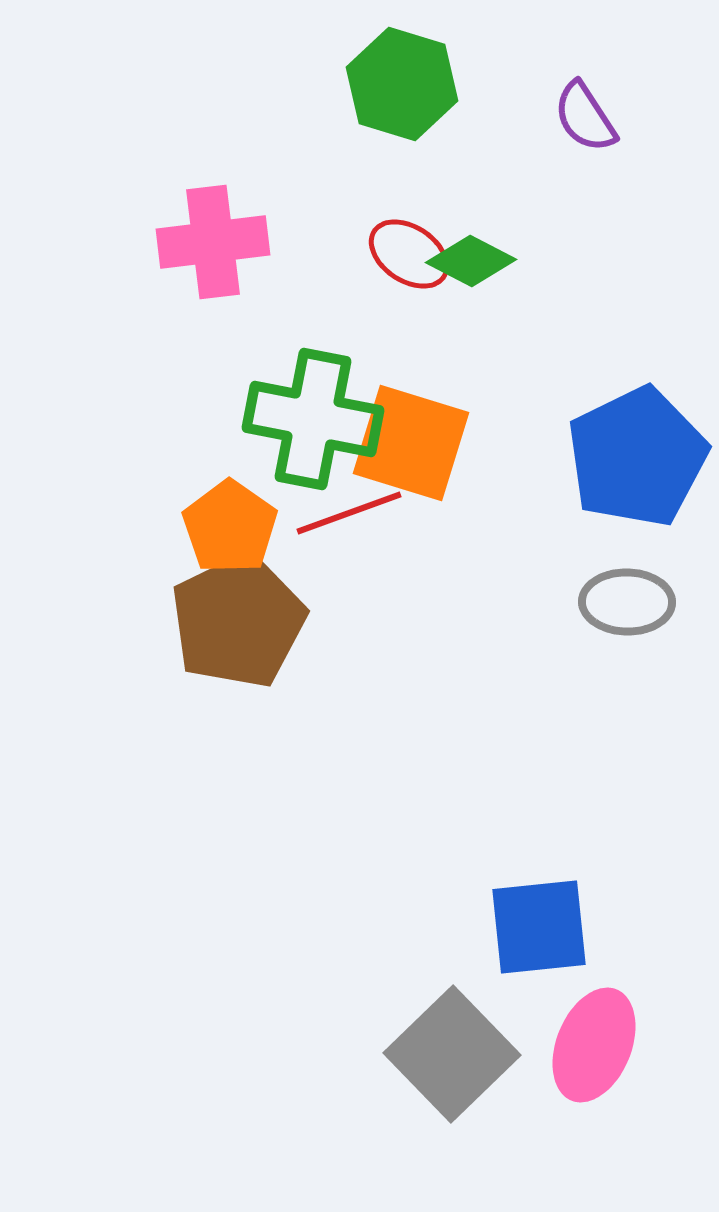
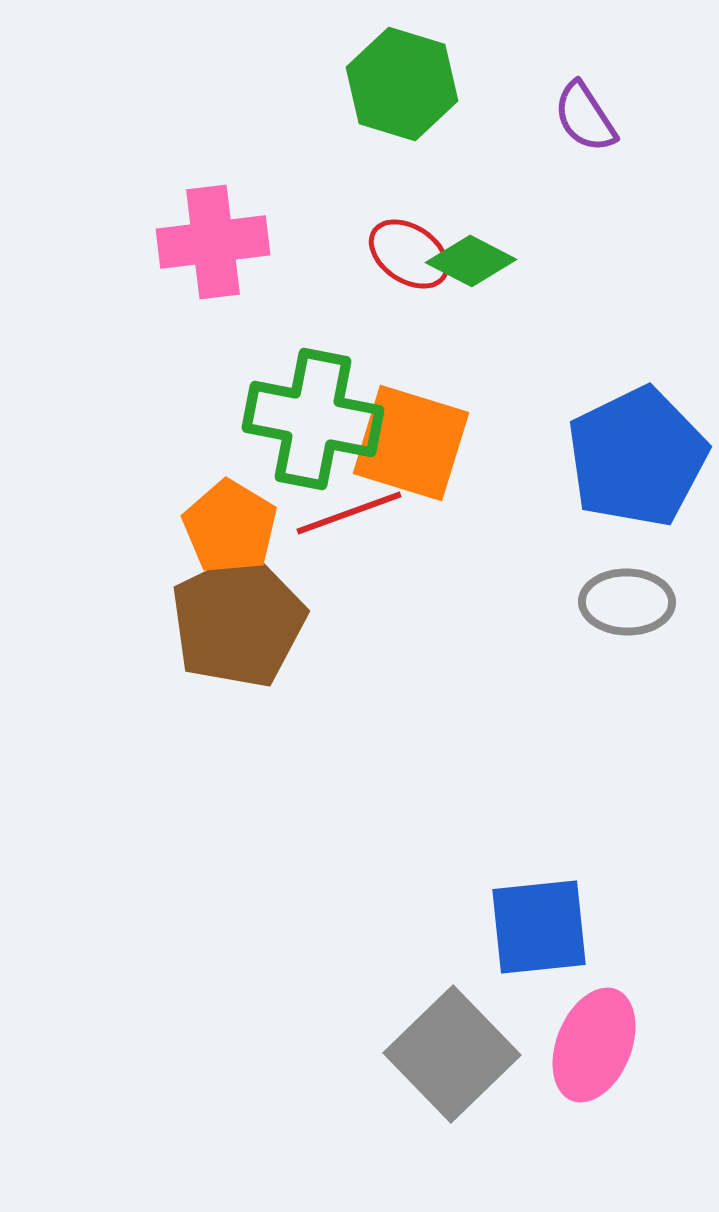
orange pentagon: rotated 4 degrees counterclockwise
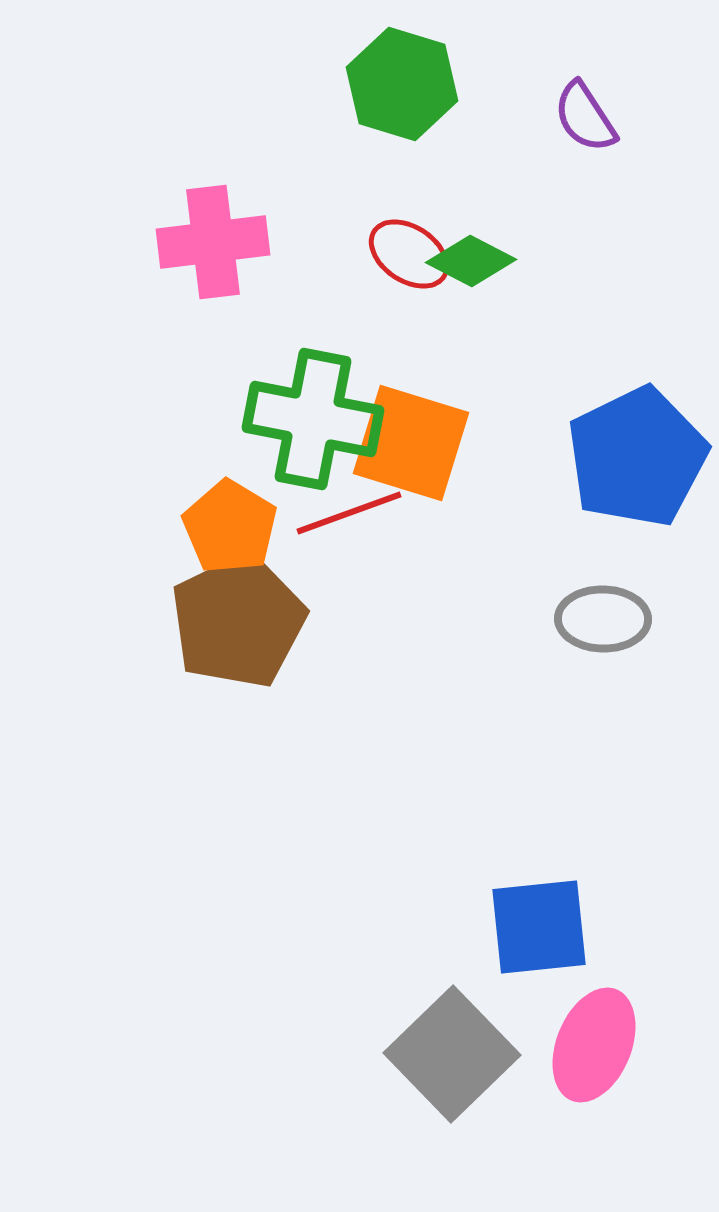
gray ellipse: moved 24 px left, 17 px down
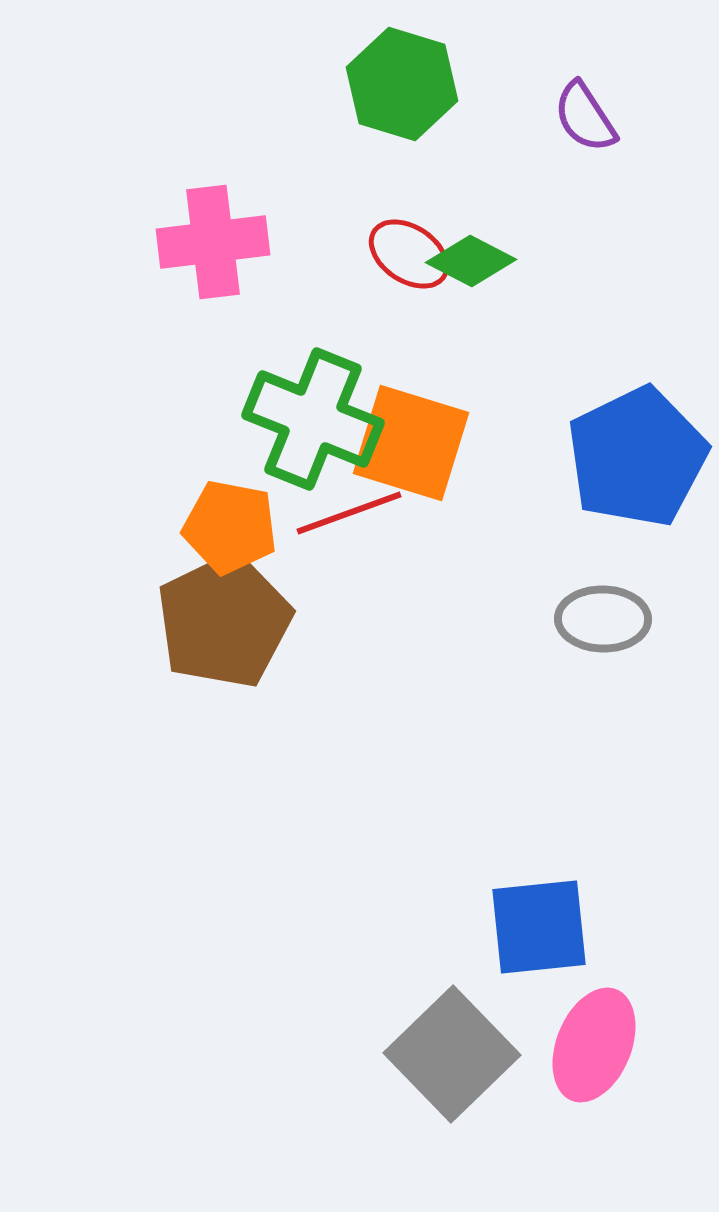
green cross: rotated 11 degrees clockwise
orange pentagon: rotated 20 degrees counterclockwise
brown pentagon: moved 14 px left
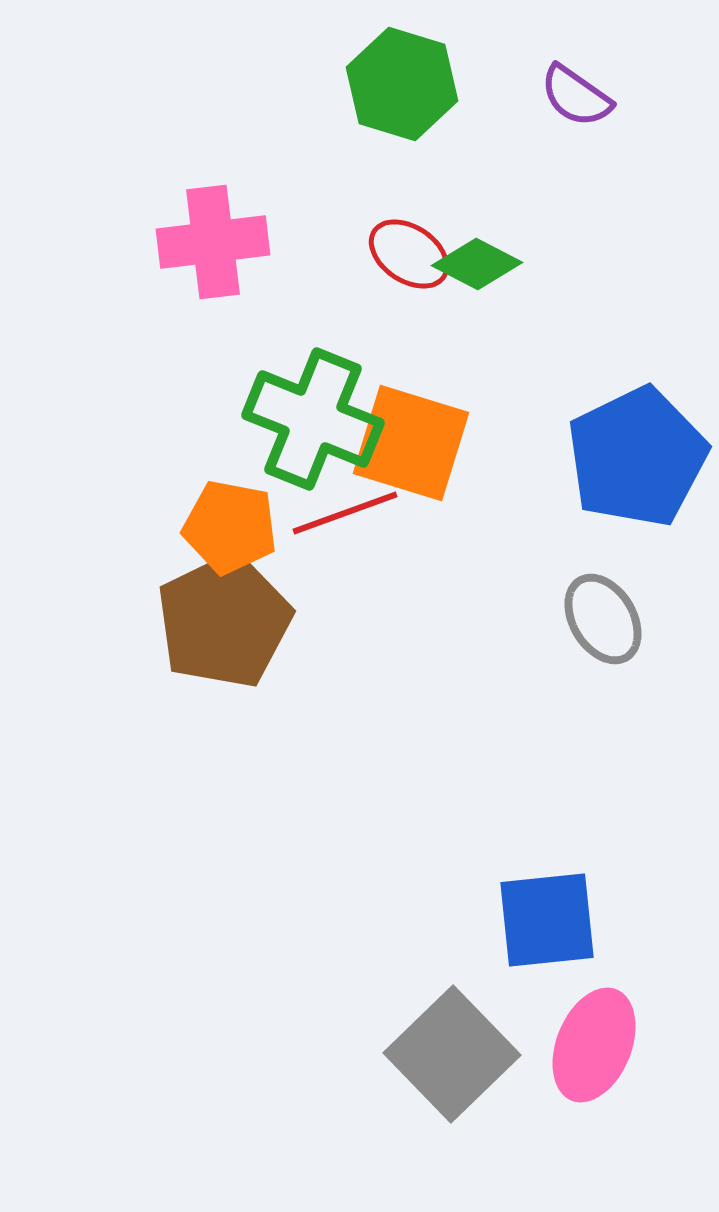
purple semicircle: moved 9 px left, 21 px up; rotated 22 degrees counterclockwise
green diamond: moved 6 px right, 3 px down
red line: moved 4 px left
gray ellipse: rotated 58 degrees clockwise
blue square: moved 8 px right, 7 px up
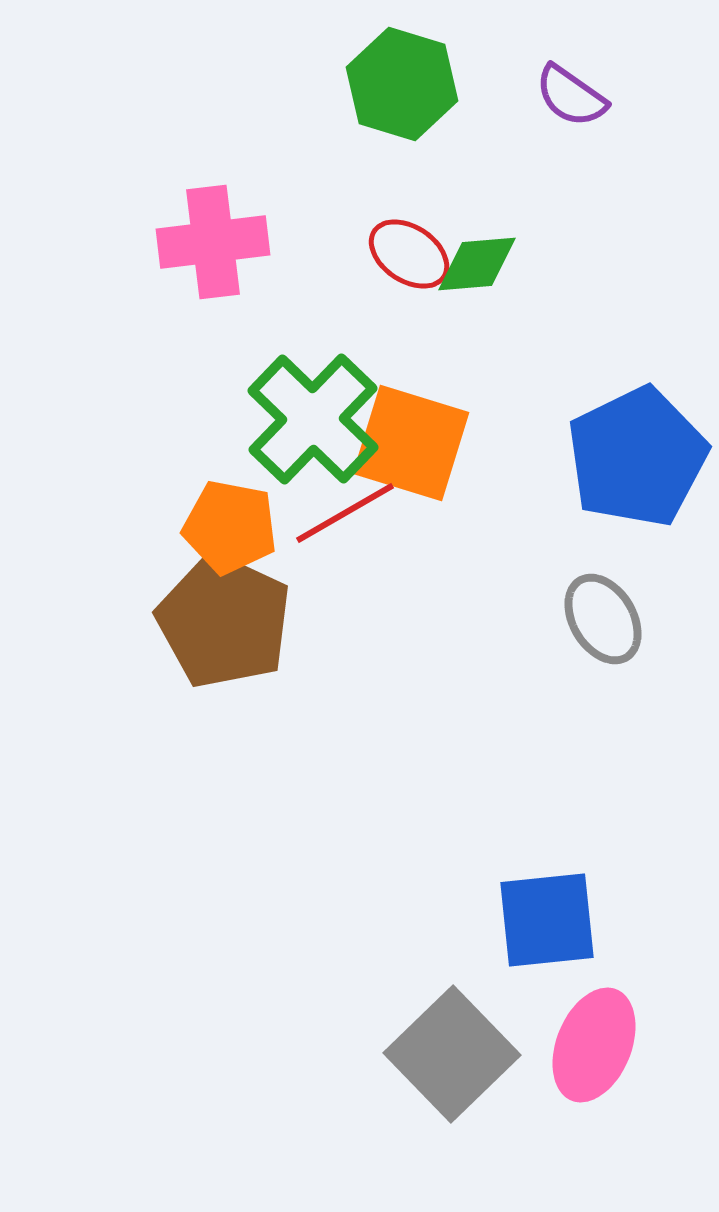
purple semicircle: moved 5 px left
green diamond: rotated 32 degrees counterclockwise
green cross: rotated 22 degrees clockwise
red line: rotated 10 degrees counterclockwise
brown pentagon: rotated 21 degrees counterclockwise
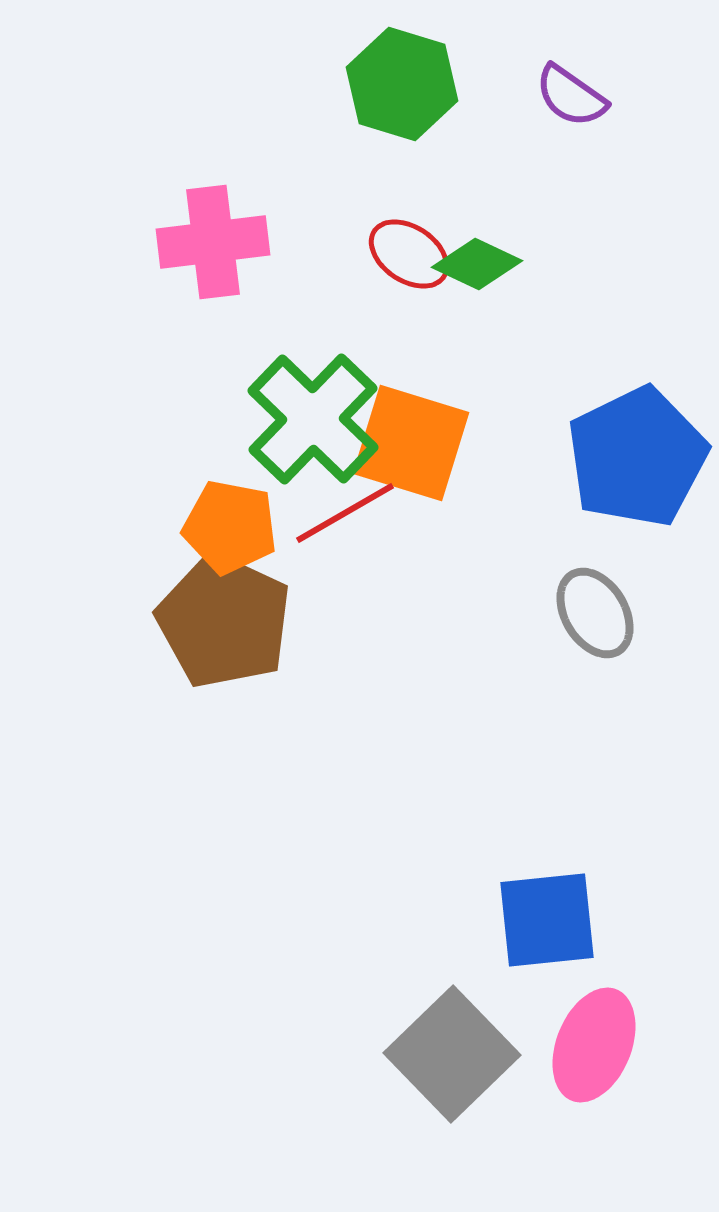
green diamond: rotated 30 degrees clockwise
gray ellipse: moved 8 px left, 6 px up
